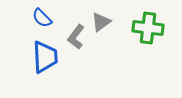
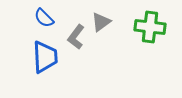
blue semicircle: moved 2 px right
green cross: moved 2 px right, 1 px up
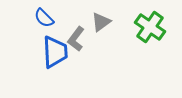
green cross: rotated 28 degrees clockwise
gray L-shape: moved 2 px down
blue trapezoid: moved 10 px right, 5 px up
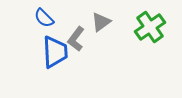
green cross: rotated 20 degrees clockwise
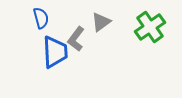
blue semicircle: moved 3 px left; rotated 150 degrees counterclockwise
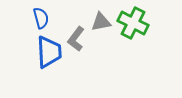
gray triangle: rotated 25 degrees clockwise
green cross: moved 17 px left, 4 px up; rotated 28 degrees counterclockwise
blue trapezoid: moved 6 px left
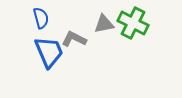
gray triangle: moved 3 px right, 2 px down
gray L-shape: moved 2 px left; rotated 80 degrees clockwise
blue trapezoid: rotated 20 degrees counterclockwise
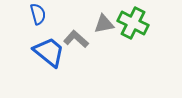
blue semicircle: moved 3 px left, 4 px up
gray L-shape: moved 2 px right; rotated 15 degrees clockwise
blue trapezoid: rotated 28 degrees counterclockwise
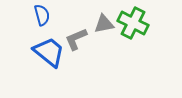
blue semicircle: moved 4 px right, 1 px down
gray L-shape: rotated 65 degrees counterclockwise
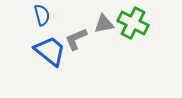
blue trapezoid: moved 1 px right, 1 px up
